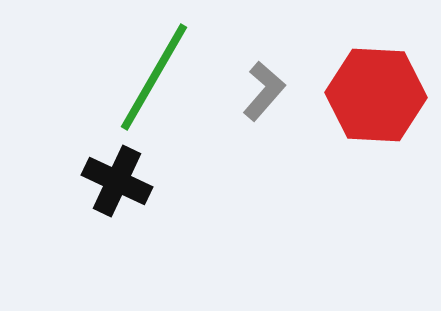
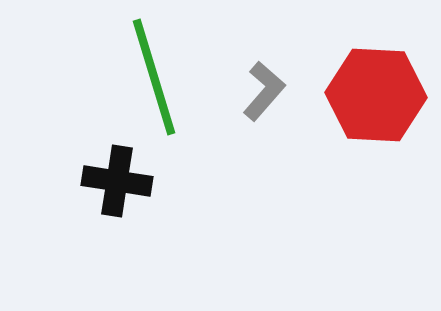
green line: rotated 47 degrees counterclockwise
black cross: rotated 16 degrees counterclockwise
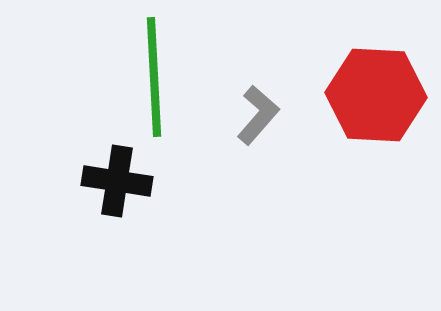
green line: rotated 14 degrees clockwise
gray L-shape: moved 6 px left, 24 px down
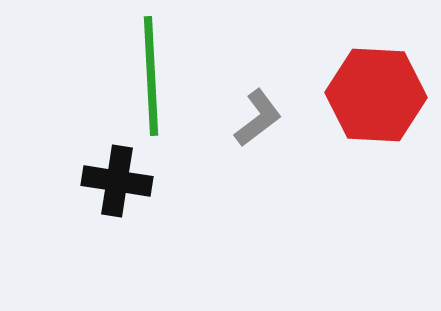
green line: moved 3 px left, 1 px up
gray L-shape: moved 3 px down; rotated 12 degrees clockwise
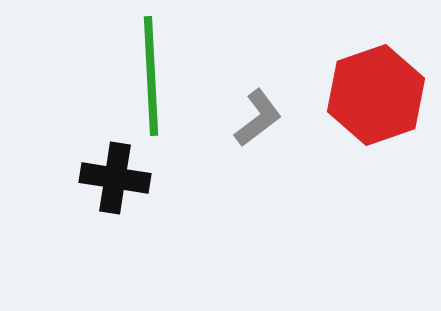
red hexagon: rotated 22 degrees counterclockwise
black cross: moved 2 px left, 3 px up
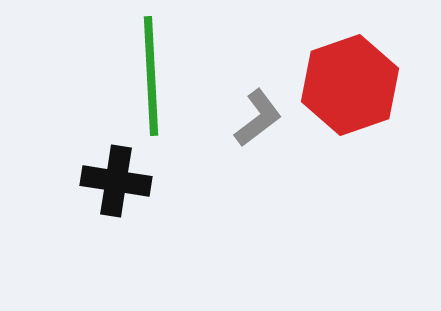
red hexagon: moved 26 px left, 10 px up
black cross: moved 1 px right, 3 px down
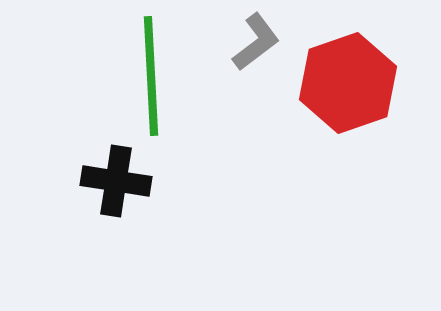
red hexagon: moved 2 px left, 2 px up
gray L-shape: moved 2 px left, 76 px up
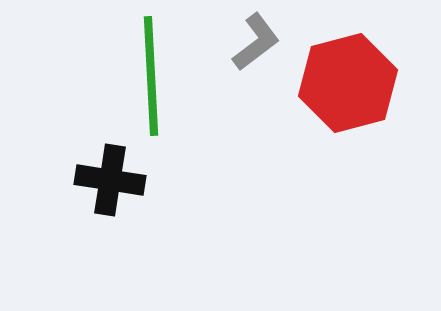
red hexagon: rotated 4 degrees clockwise
black cross: moved 6 px left, 1 px up
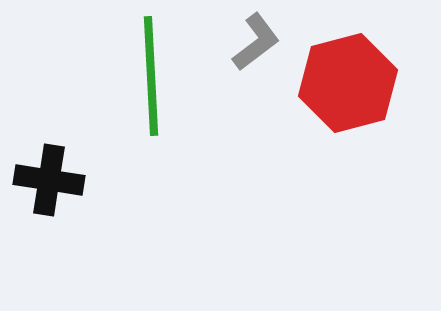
black cross: moved 61 px left
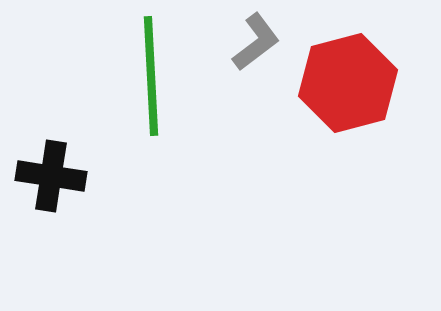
black cross: moved 2 px right, 4 px up
